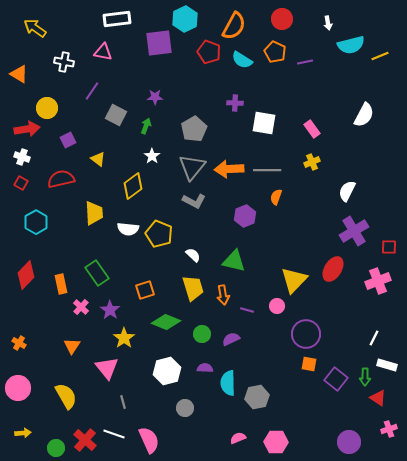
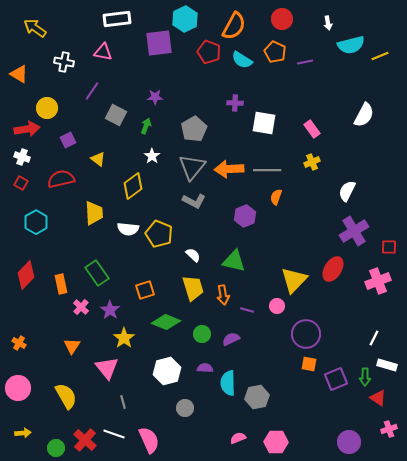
purple square at (336, 379): rotated 30 degrees clockwise
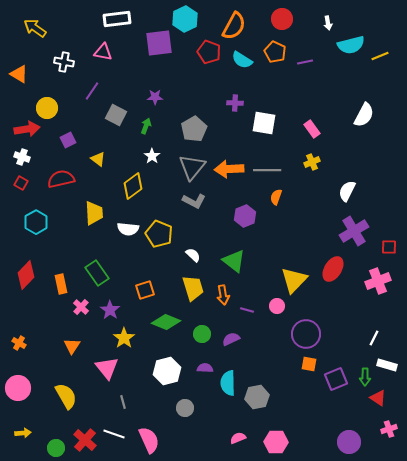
green triangle at (234, 261): rotated 25 degrees clockwise
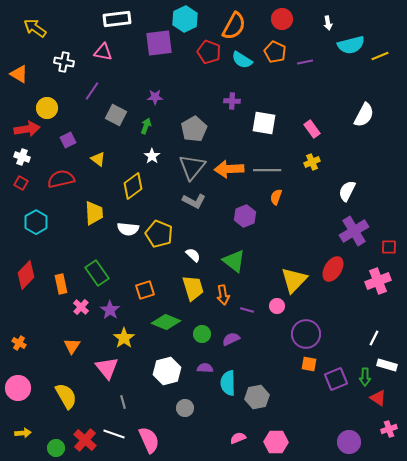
purple cross at (235, 103): moved 3 px left, 2 px up
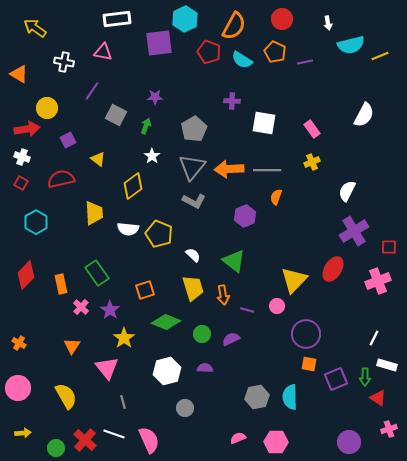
cyan semicircle at (228, 383): moved 62 px right, 14 px down
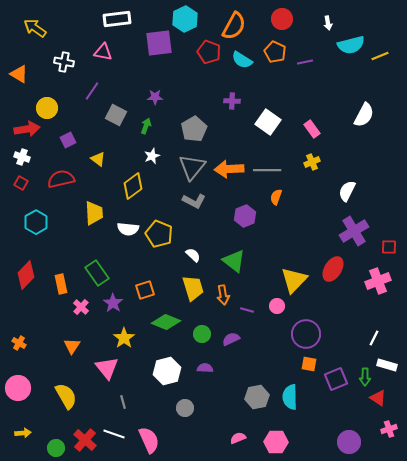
white square at (264, 123): moved 4 px right, 1 px up; rotated 25 degrees clockwise
white star at (152, 156): rotated 14 degrees clockwise
purple star at (110, 310): moved 3 px right, 7 px up
